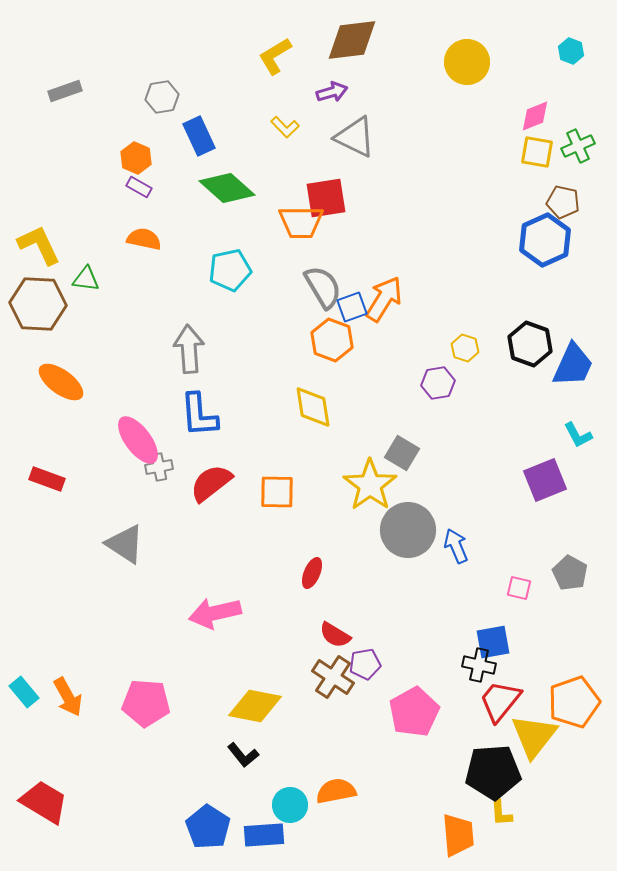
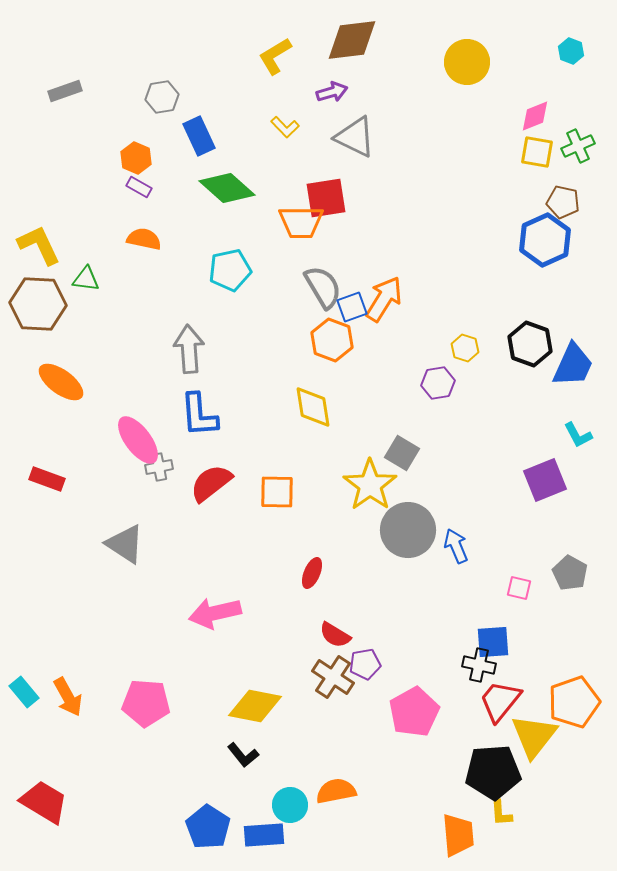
blue square at (493, 642): rotated 6 degrees clockwise
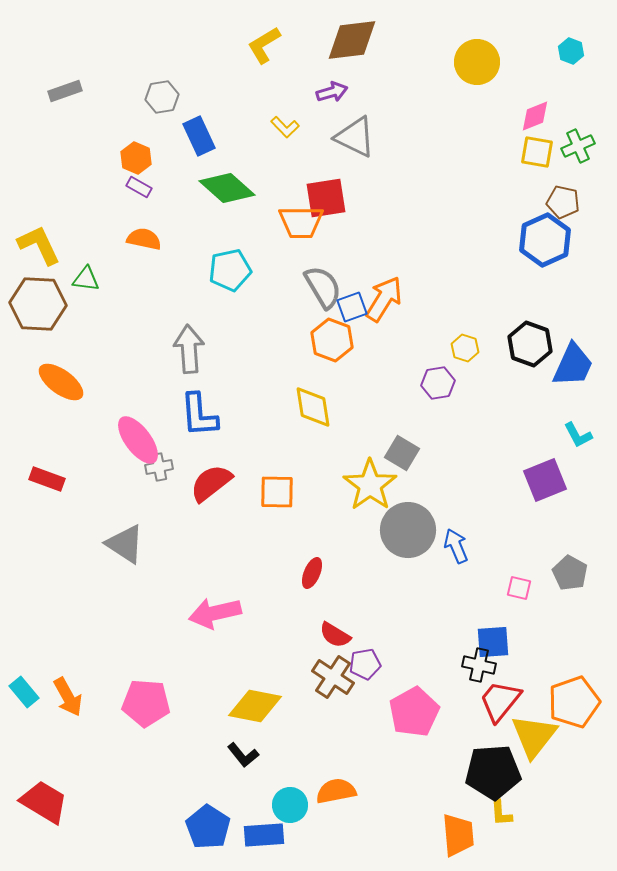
yellow L-shape at (275, 56): moved 11 px left, 11 px up
yellow circle at (467, 62): moved 10 px right
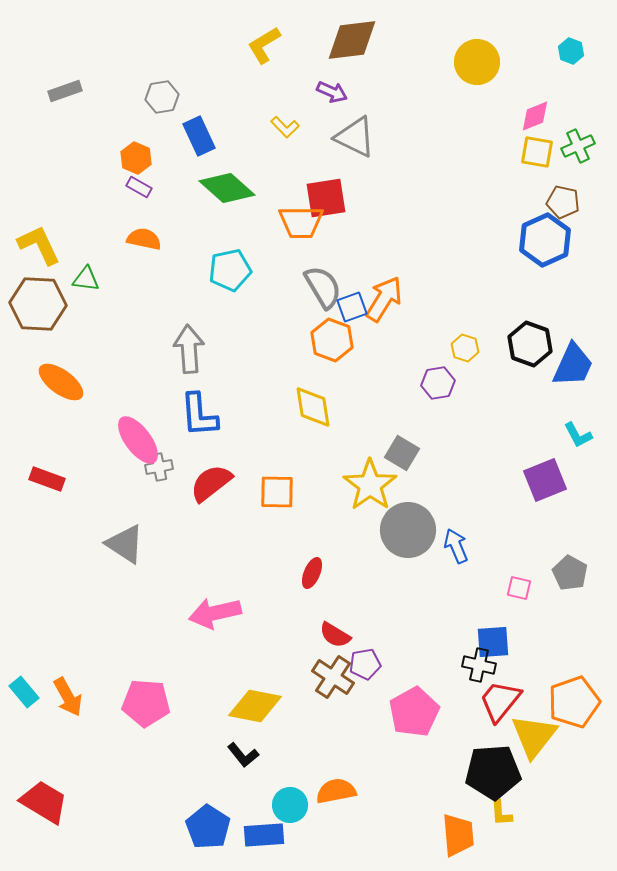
purple arrow at (332, 92): rotated 40 degrees clockwise
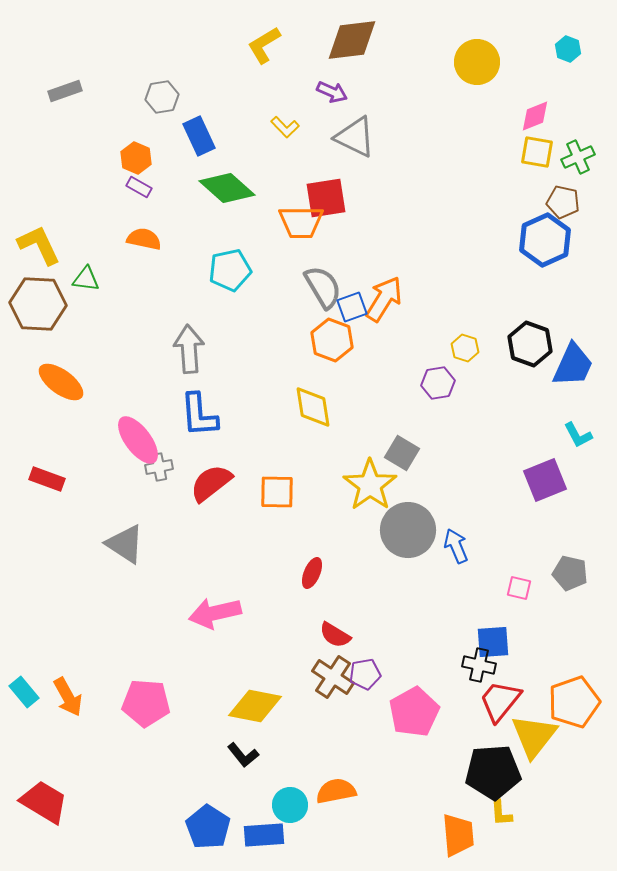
cyan hexagon at (571, 51): moved 3 px left, 2 px up
green cross at (578, 146): moved 11 px down
gray pentagon at (570, 573): rotated 16 degrees counterclockwise
purple pentagon at (365, 664): moved 10 px down
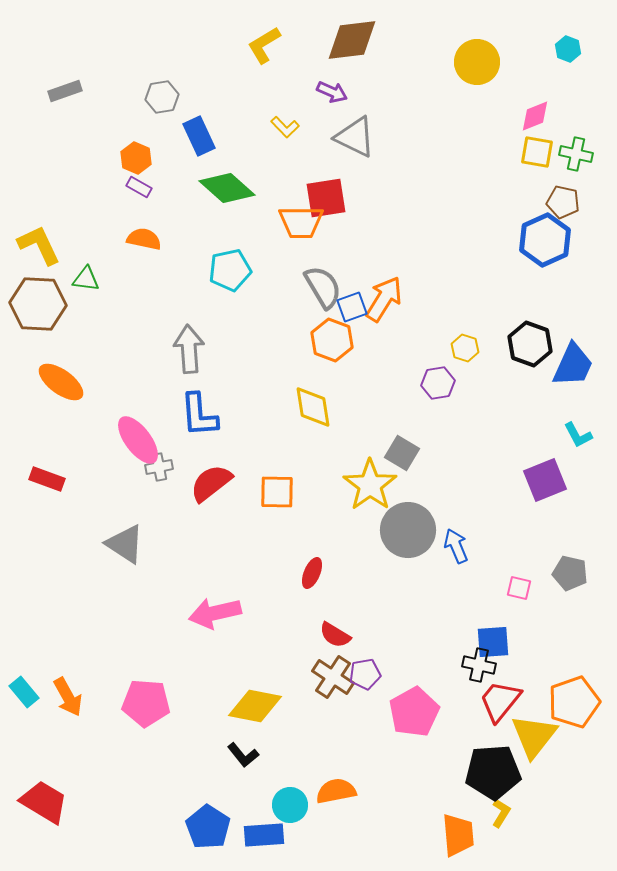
green cross at (578, 157): moved 2 px left, 3 px up; rotated 36 degrees clockwise
yellow L-shape at (501, 813): rotated 144 degrees counterclockwise
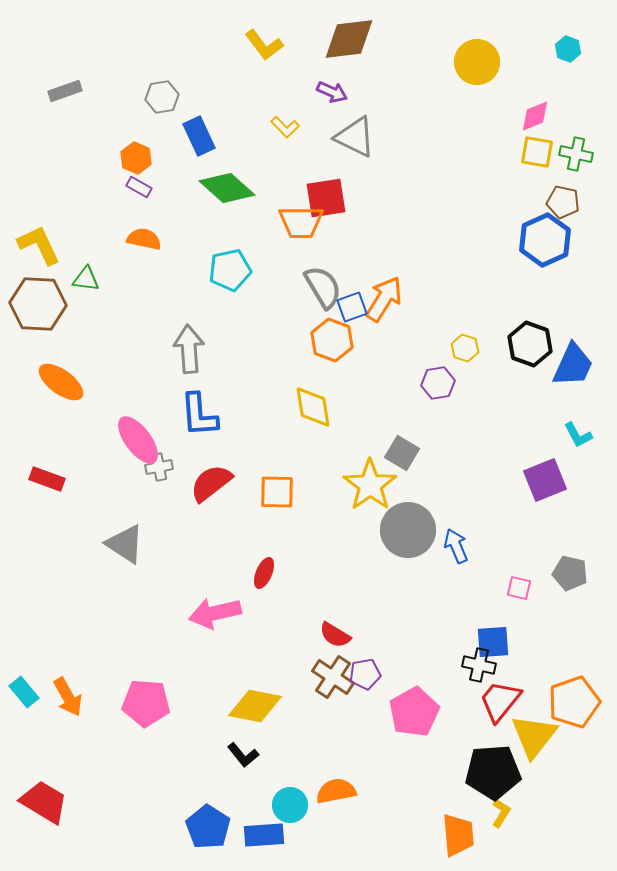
brown diamond at (352, 40): moved 3 px left, 1 px up
yellow L-shape at (264, 45): rotated 96 degrees counterclockwise
red ellipse at (312, 573): moved 48 px left
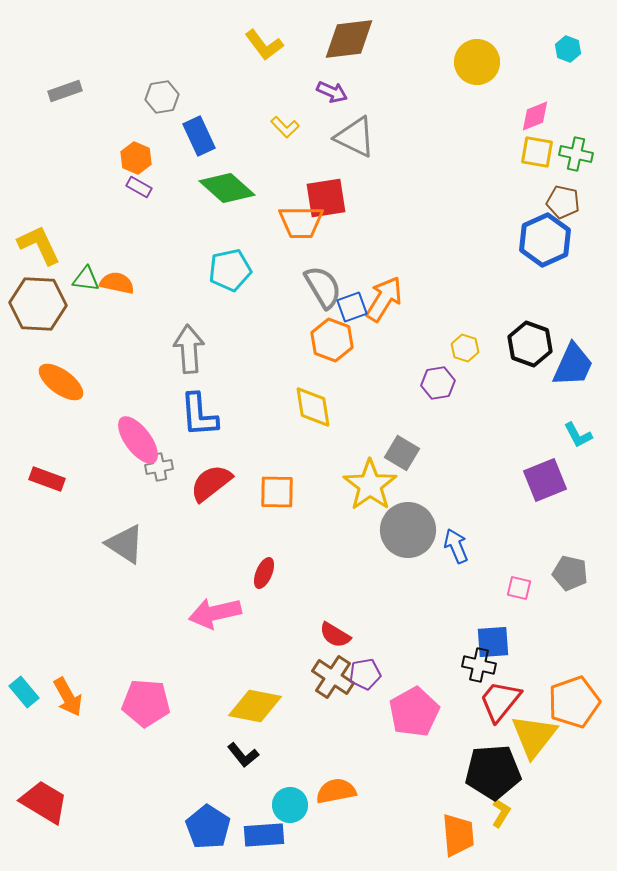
orange semicircle at (144, 239): moved 27 px left, 44 px down
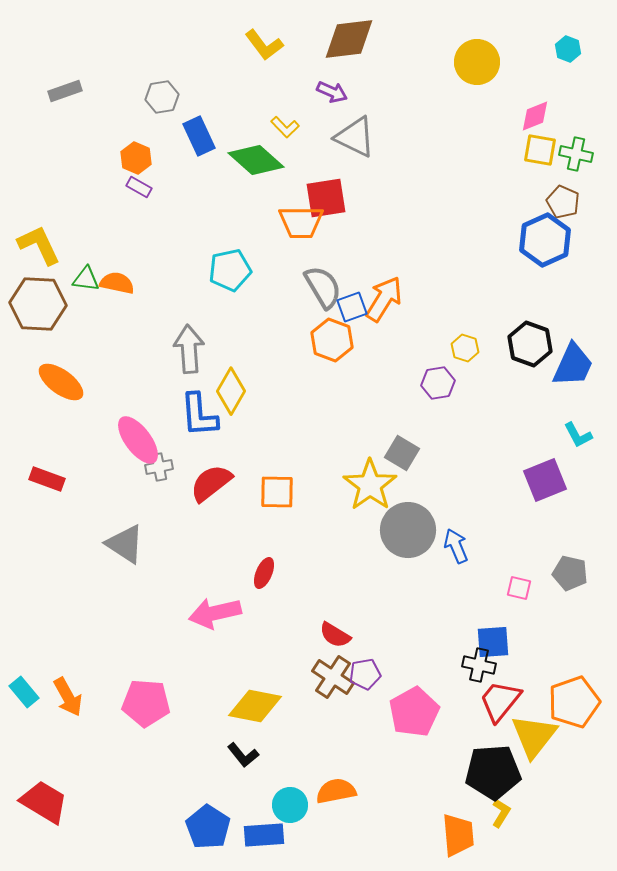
yellow square at (537, 152): moved 3 px right, 2 px up
green diamond at (227, 188): moved 29 px right, 28 px up
brown pentagon at (563, 202): rotated 12 degrees clockwise
yellow diamond at (313, 407): moved 82 px left, 16 px up; rotated 39 degrees clockwise
